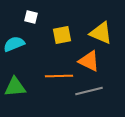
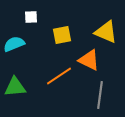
white square: rotated 16 degrees counterclockwise
yellow triangle: moved 5 px right, 1 px up
orange triangle: moved 1 px up
orange line: rotated 32 degrees counterclockwise
gray line: moved 11 px right, 4 px down; rotated 68 degrees counterclockwise
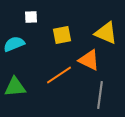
yellow triangle: moved 1 px down
orange line: moved 1 px up
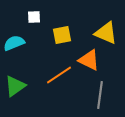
white square: moved 3 px right
cyan semicircle: moved 1 px up
green triangle: moved 1 px up; rotated 30 degrees counterclockwise
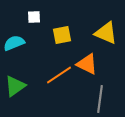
orange triangle: moved 2 px left, 4 px down
gray line: moved 4 px down
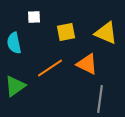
yellow square: moved 4 px right, 3 px up
cyan semicircle: rotated 80 degrees counterclockwise
orange line: moved 9 px left, 7 px up
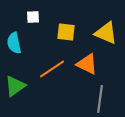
white square: moved 1 px left
yellow square: rotated 18 degrees clockwise
orange line: moved 2 px right, 1 px down
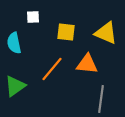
orange triangle: rotated 20 degrees counterclockwise
orange line: rotated 16 degrees counterclockwise
gray line: moved 1 px right
